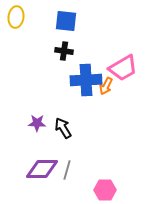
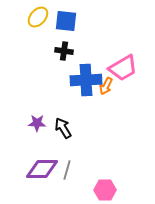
yellow ellipse: moved 22 px right; rotated 35 degrees clockwise
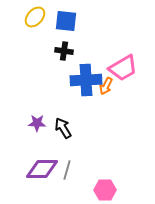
yellow ellipse: moved 3 px left
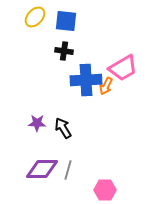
gray line: moved 1 px right
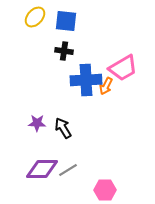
gray line: rotated 42 degrees clockwise
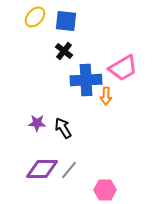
black cross: rotated 30 degrees clockwise
orange arrow: moved 10 px down; rotated 24 degrees counterclockwise
gray line: moved 1 px right; rotated 18 degrees counterclockwise
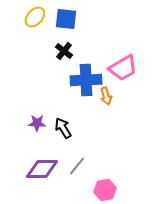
blue square: moved 2 px up
orange arrow: rotated 18 degrees counterclockwise
gray line: moved 8 px right, 4 px up
pink hexagon: rotated 10 degrees counterclockwise
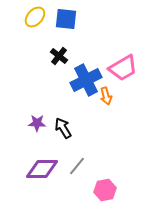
black cross: moved 5 px left, 5 px down
blue cross: rotated 24 degrees counterclockwise
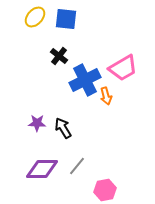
blue cross: moved 1 px left
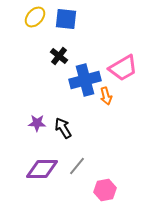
blue cross: rotated 12 degrees clockwise
